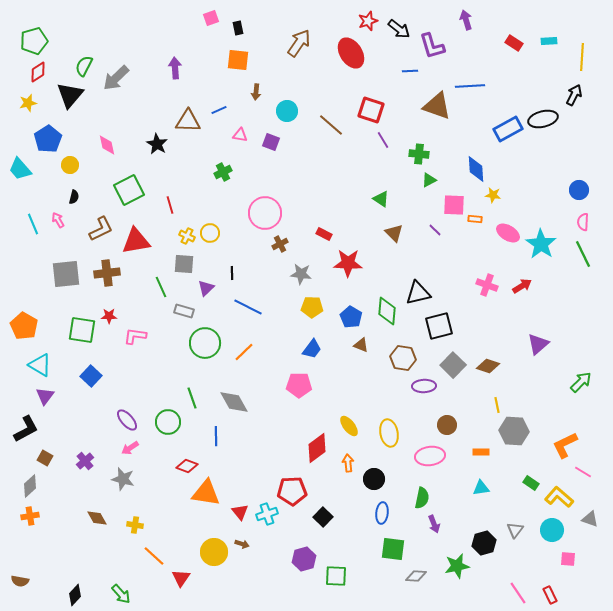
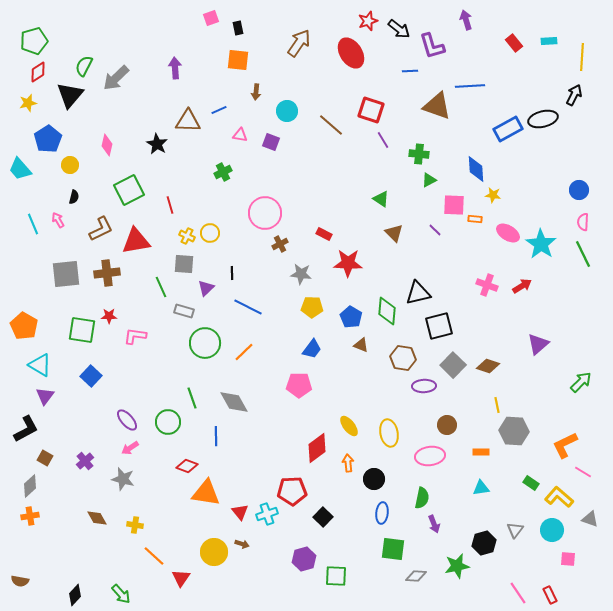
red rectangle at (514, 43): rotated 18 degrees clockwise
pink diamond at (107, 145): rotated 25 degrees clockwise
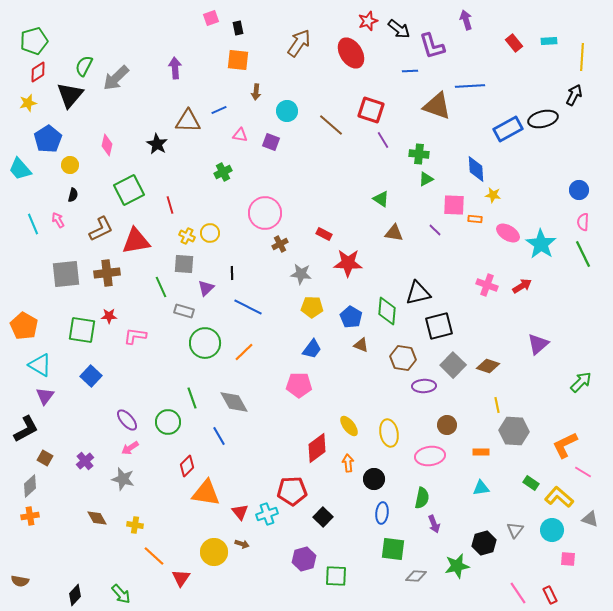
green triangle at (429, 180): moved 3 px left, 1 px up
black semicircle at (74, 197): moved 1 px left, 2 px up
brown triangle at (394, 233): rotated 36 degrees counterclockwise
blue line at (216, 436): moved 3 px right; rotated 30 degrees counterclockwise
red diamond at (187, 466): rotated 65 degrees counterclockwise
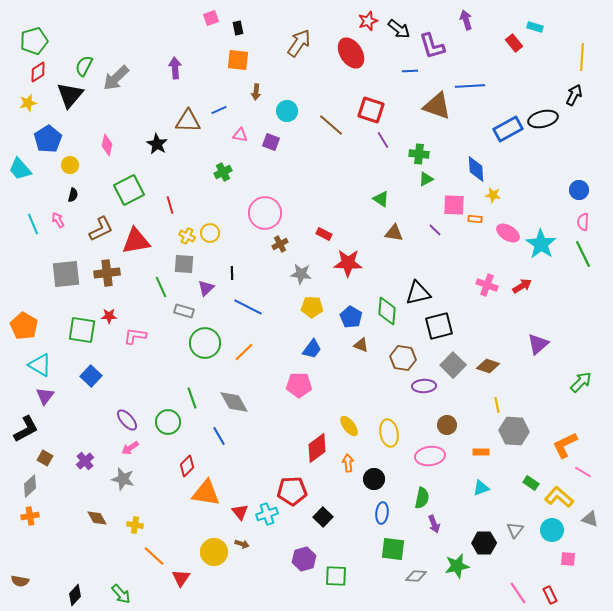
cyan rectangle at (549, 41): moved 14 px left, 14 px up; rotated 21 degrees clockwise
cyan triangle at (481, 488): rotated 12 degrees counterclockwise
black hexagon at (484, 543): rotated 15 degrees clockwise
